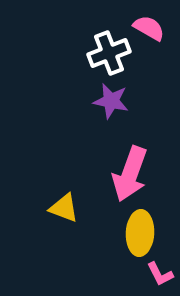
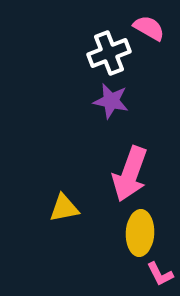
yellow triangle: rotated 32 degrees counterclockwise
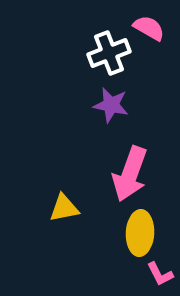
purple star: moved 4 px down
